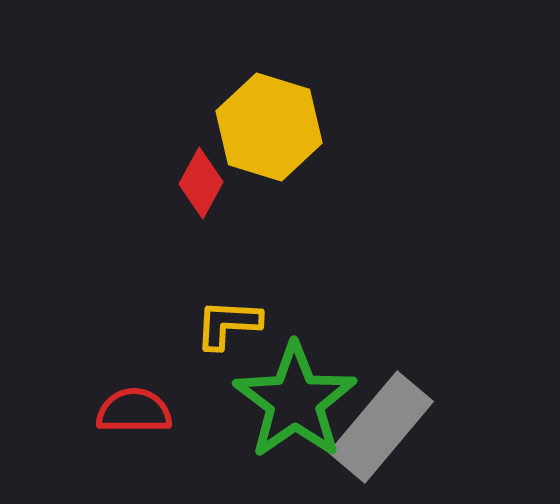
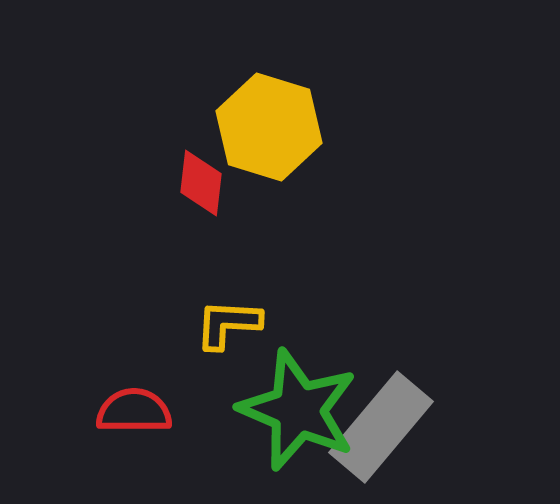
red diamond: rotated 22 degrees counterclockwise
green star: moved 3 px right, 9 px down; rotated 14 degrees counterclockwise
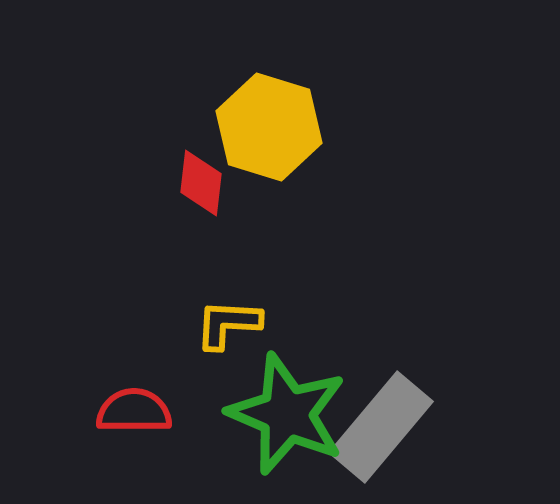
green star: moved 11 px left, 4 px down
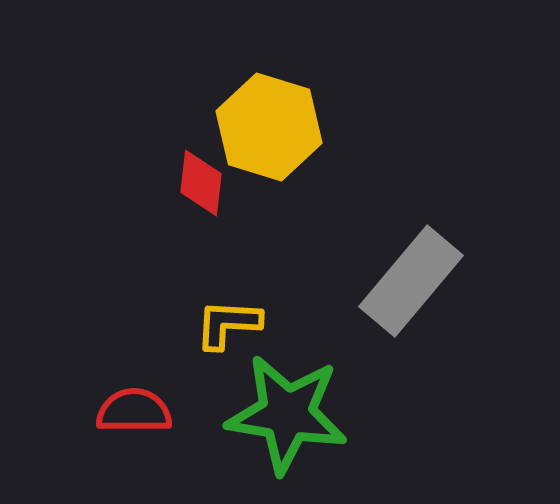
green star: rotated 14 degrees counterclockwise
gray rectangle: moved 30 px right, 146 px up
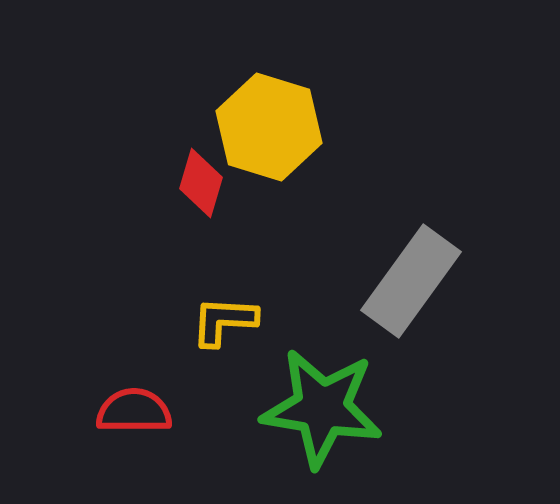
red diamond: rotated 10 degrees clockwise
gray rectangle: rotated 4 degrees counterclockwise
yellow L-shape: moved 4 px left, 3 px up
green star: moved 35 px right, 6 px up
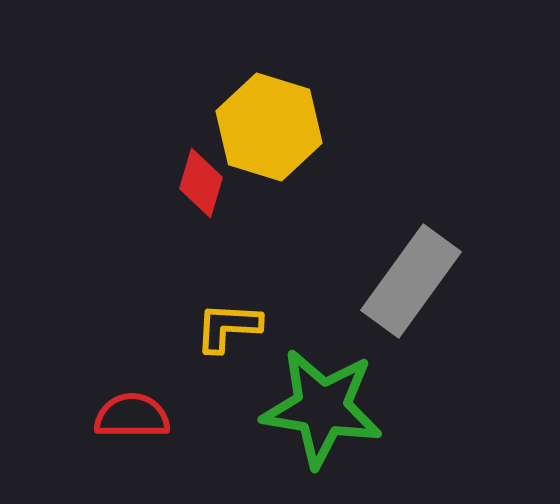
yellow L-shape: moved 4 px right, 6 px down
red semicircle: moved 2 px left, 5 px down
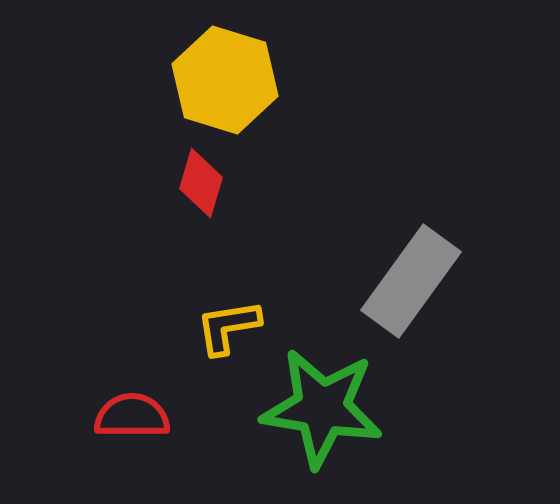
yellow hexagon: moved 44 px left, 47 px up
yellow L-shape: rotated 12 degrees counterclockwise
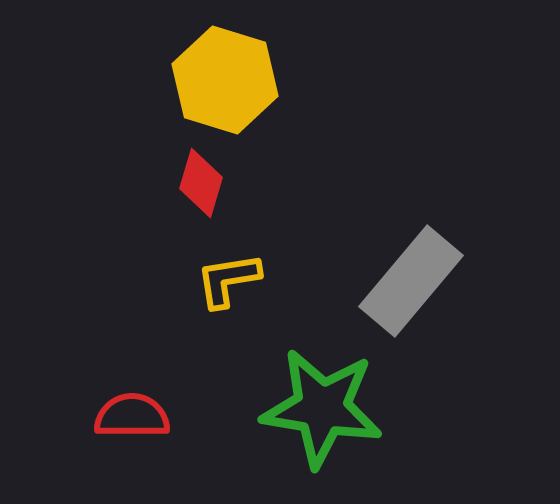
gray rectangle: rotated 4 degrees clockwise
yellow L-shape: moved 47 px up
